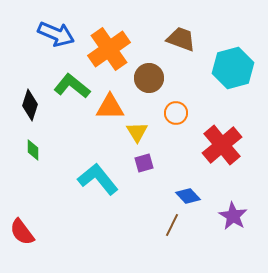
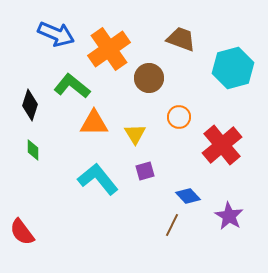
orange triangle: moved 16 px left, 16 px down
orange circle: moved 3 px right, 4 px down
yellow triangle: moved 2 px left, 2 px down
purple square: moved 1 px right, 8 px down
purple star: moved 4 px left
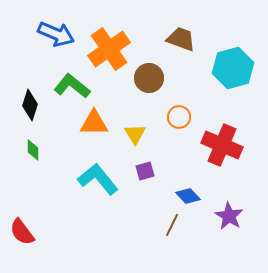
red cross: rotated 27 degrees counterclockwise
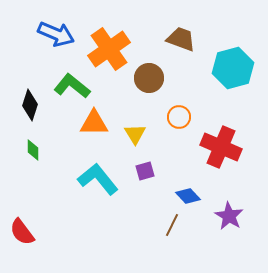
red cross: moved 1 px left, 2 px down
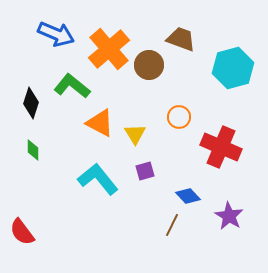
orange cross: rotated 6 degrees counterclockwise
brown circle: moved 13 px up
black diamond: moved 1 px right, 2 px up
orange triangle: moved 6 px right; rotated 28 degrees clockwise
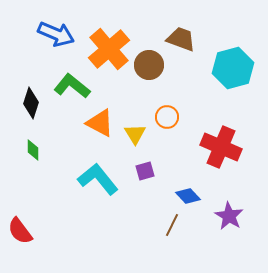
orange circle: moved 12 px left
red semicircle: moved 2 px left, 1 px up
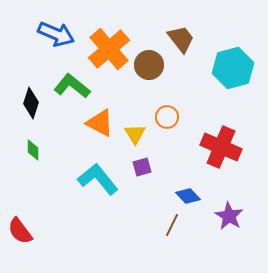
brown trapezoid: rotated 32 degrees clockwise
purple square: moved 3 px left, 4 px up
